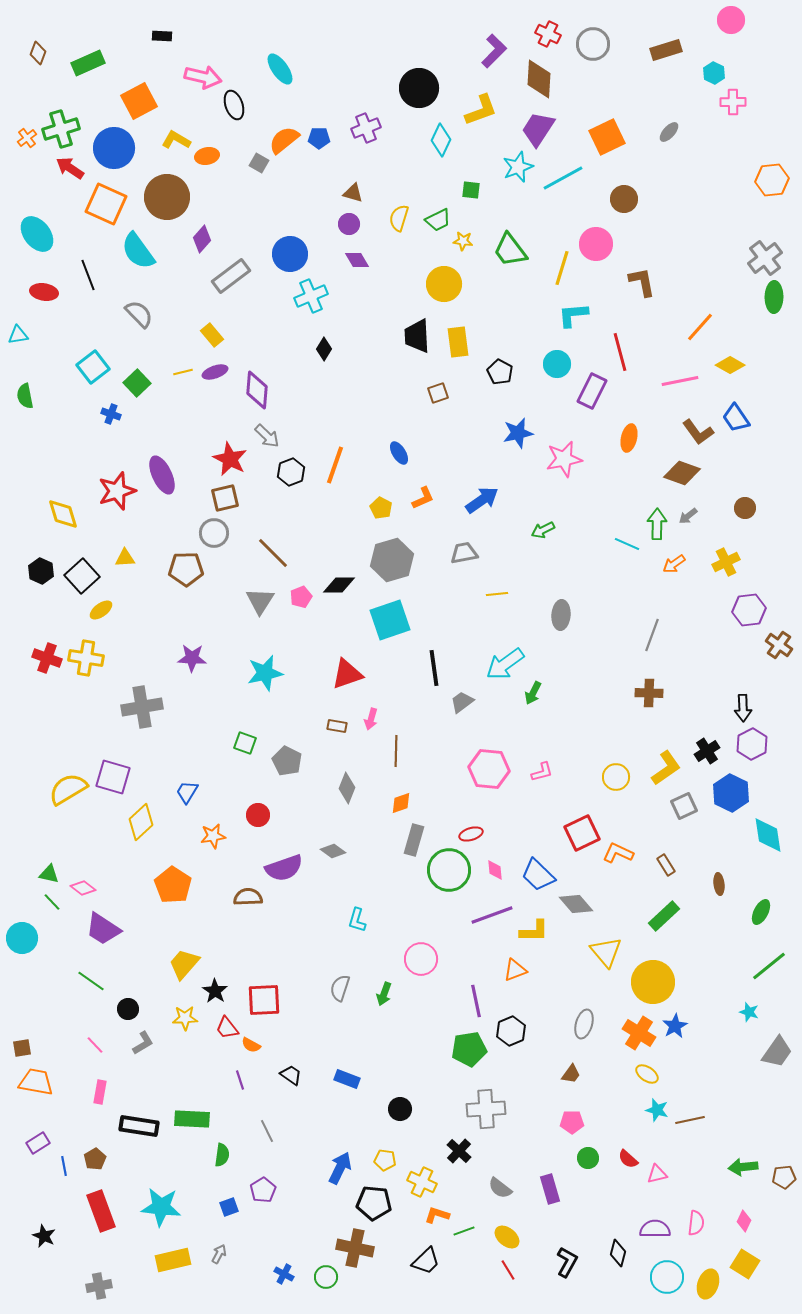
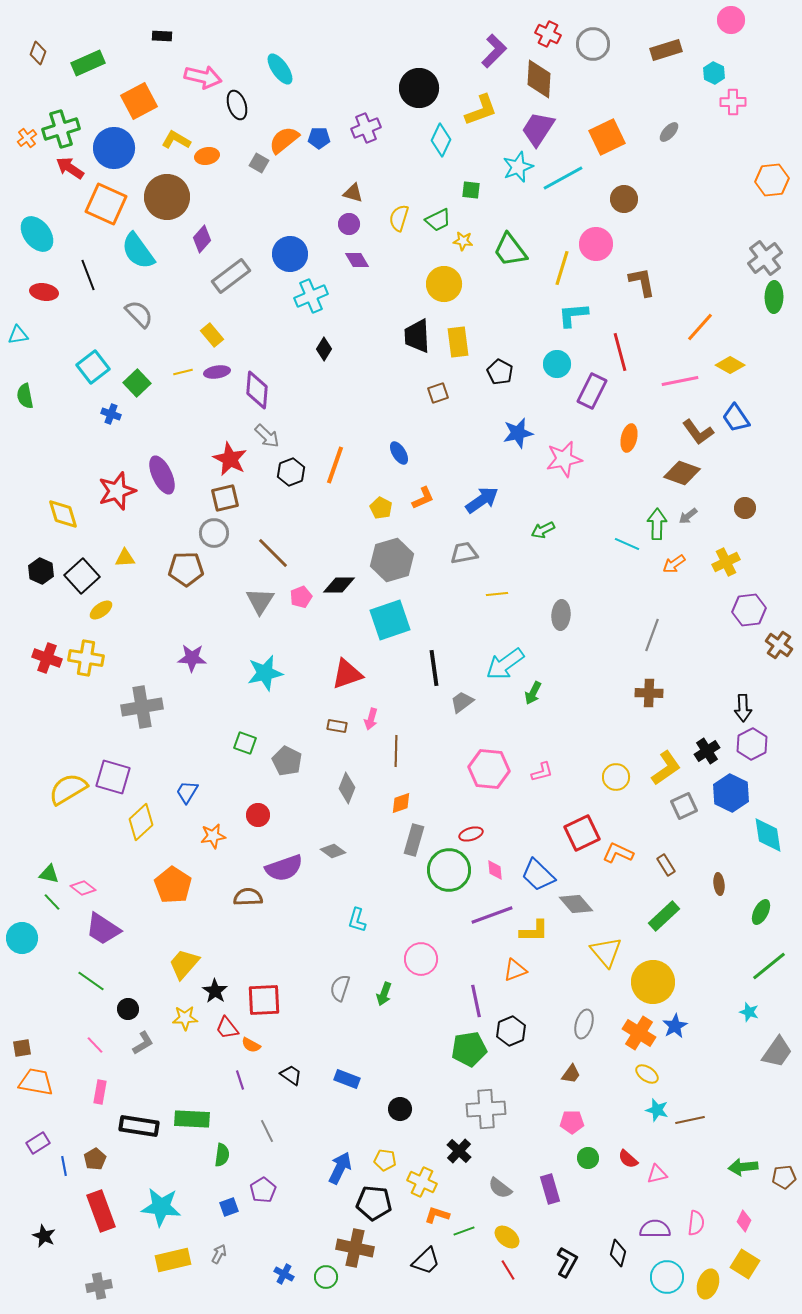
black ellipse at (234, 105): moved 3 px right
purple ellipse at (215, 372): moved 2 px right; rotated 10 degrees clockwise
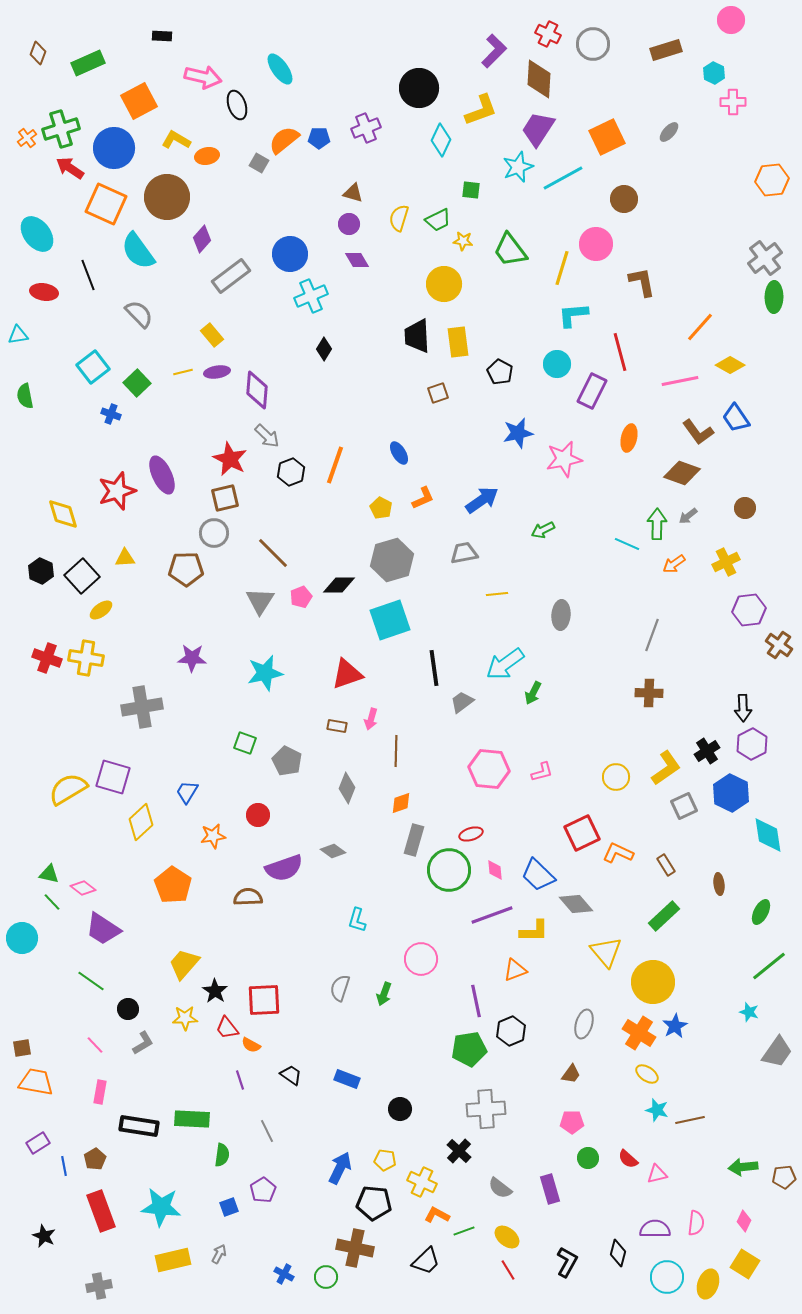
orange L-shape at (437, 1215): rotated 10 degrees clockwise
